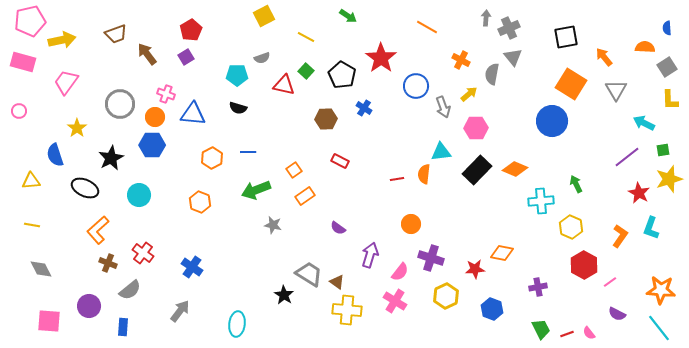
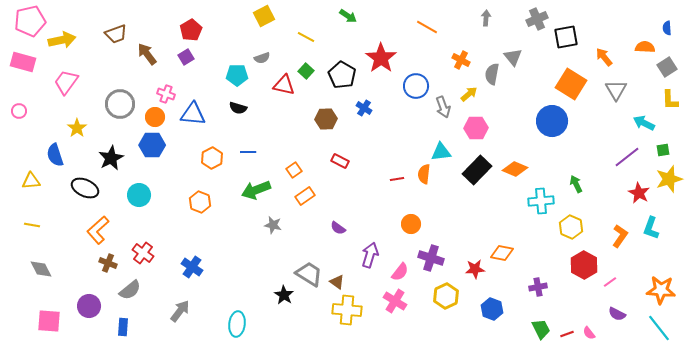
gray cross at (509, 28): moved 28 px right, 9 px up
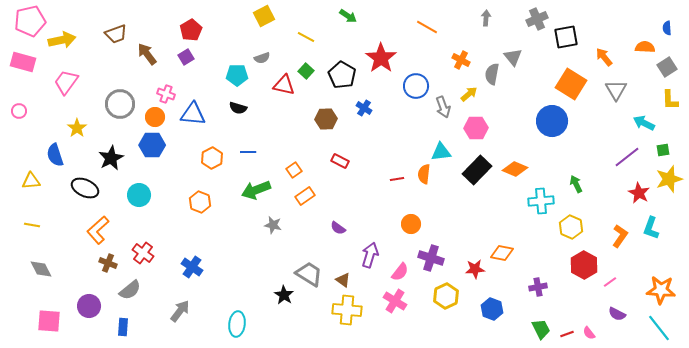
brown triangle at (337, 282): moved 6 px right, 2 px up
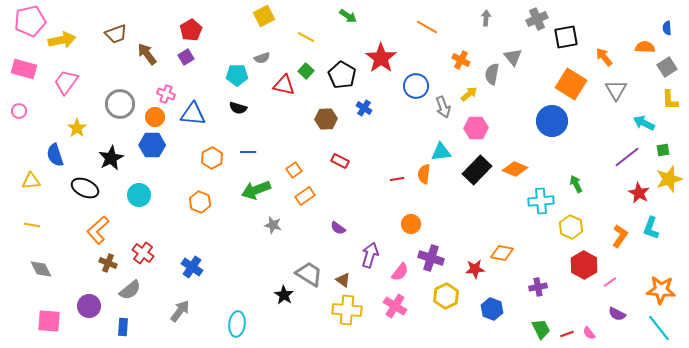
pink rectangle at (23, 62): moved 1 px right, 7 px down
pink cross at (395, 301): moved 5 px down
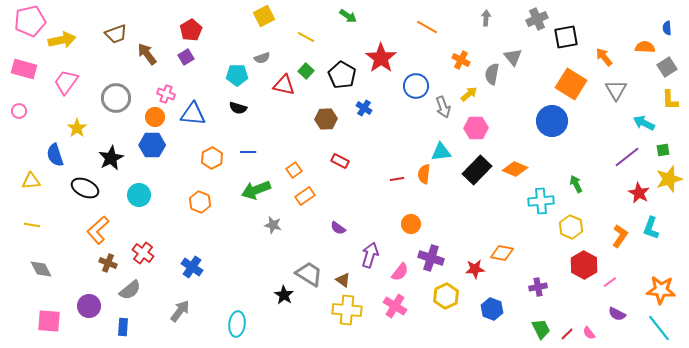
gray circle at (120, 104): moved 4 px left, 6 px up
red line at (567, 334): rotated 24 degrees counterclockwise
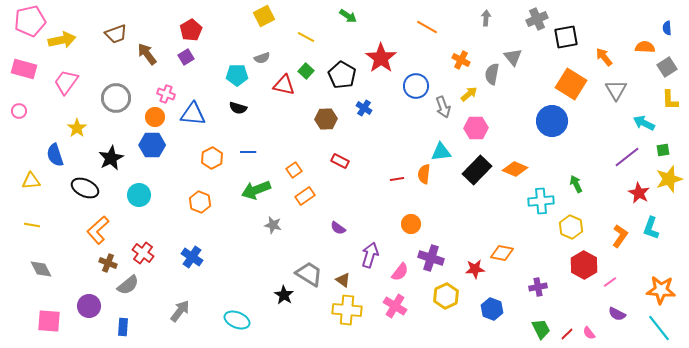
blue cross at (192, 267): moved 10 px up
gray semicircle at (130, 290): moved 2 px left, 5 px up
cyan ellipse at (237, 324): moved 4 px up; rotated 75 degrees counterclockwise
